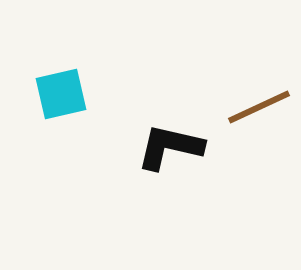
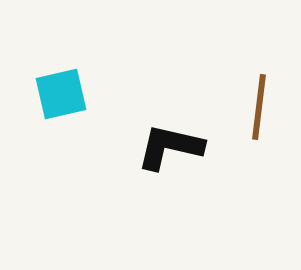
brown line: rotated 58 degrees counterclockwise
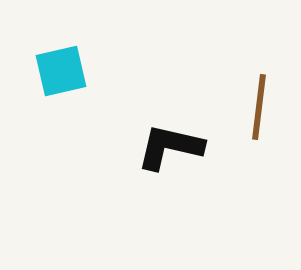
cyan square: moved 23 px up
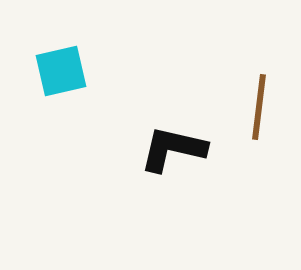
black L-shape: moved 3 px right, 2 px down
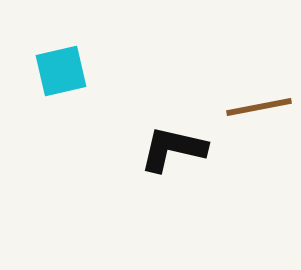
brown line: rotated 72 degrees clockwise
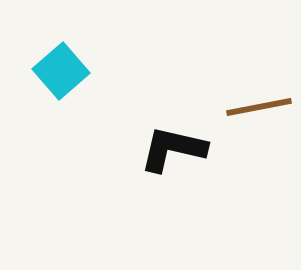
cyan square: rotated 28 degrees counterclockwise
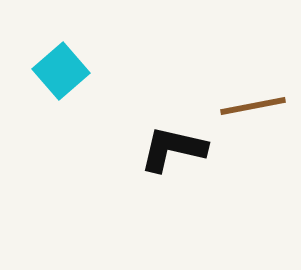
brown line: moved 6 px left, 1 px up
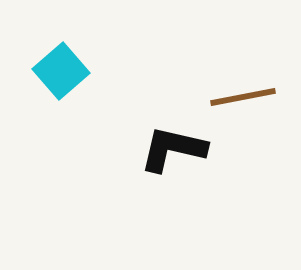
brown line: moved 10 px left, 9 px up
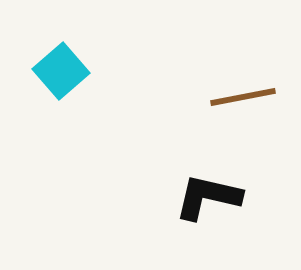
black L-shape: moved 35 px right, 48 px down
